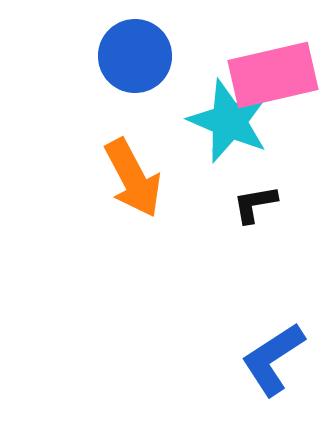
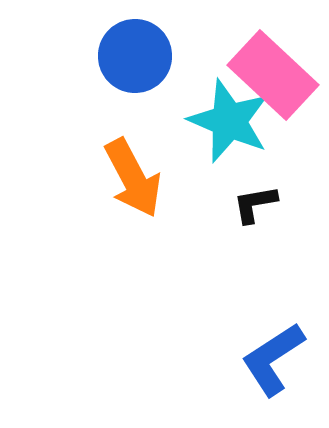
pink rectangle: rotated 56 degrees clockwise
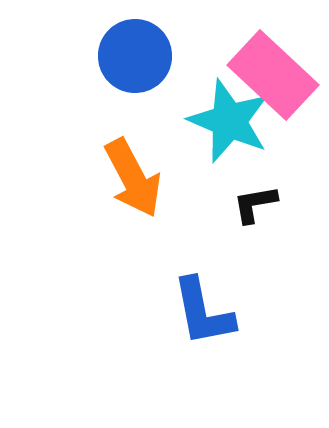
blue L-shape: moved 70 px left, 47 px up; rotated 68 degrees counterclockwise
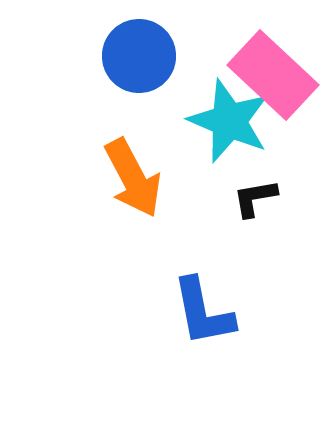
blue circle: moved 4 px right
black L-shape: moved 6 px up
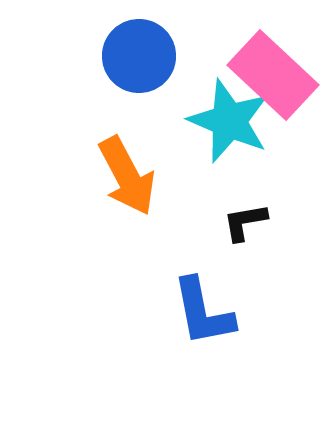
orange arrow: moved 6 px left, 2 px up
black L-shape: moved 10 px left, 24 px down
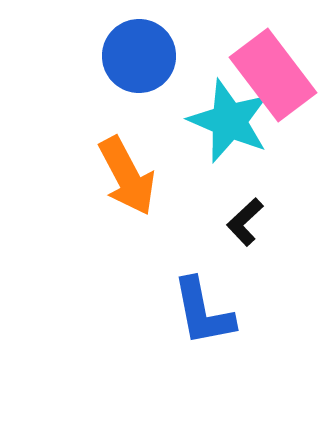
pink rectangle: rotated 10 degrees clockwise
black L-shape: rotated 33 degrees counterclockwise
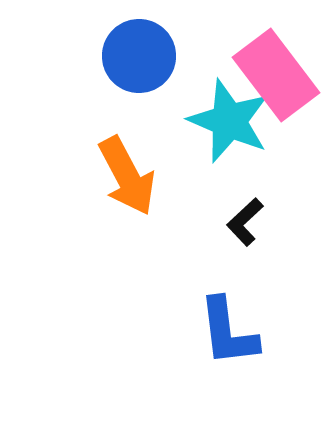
pink rectangle: moved 3 px right
blue L-shape: moved 25 px right, 20 px down; rotated 4 degrees clockwise
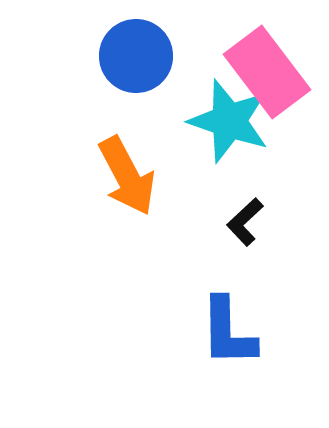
blue circle: moved 3 px left
pink rectangle: moved 9 px left, 3 px up
cyan star: rotated 4 degrees counterclockwise
blue L-shape: rotated 6 degrees clockwise
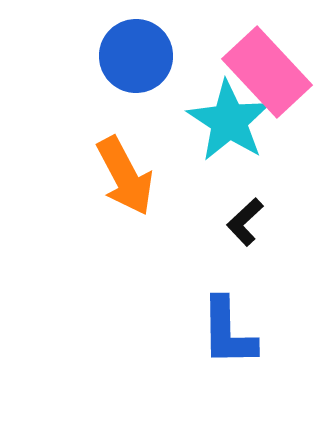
pink rectangle: rotated 6 degrees counterclockwise
cyan star: rotated 14 degrees clockwise
orange arrow: moved 2 px left
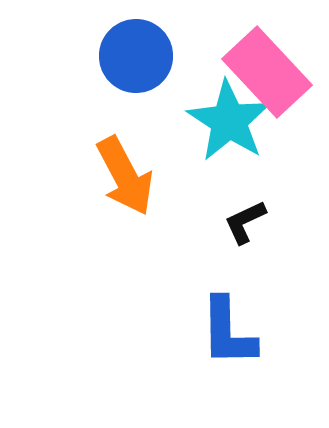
black L-shape: rotated 18 degrees clockwise
